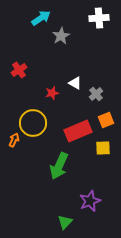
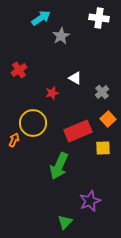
white cross: rotated 12 degrees clockwise
white triangle: moved 5 px up
gray cross: moved 6 px right, 2 px up
orange square: moved 2 px right, 1 px up; rotated 21 degrees counterclockwise
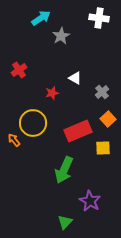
orange arrow: rotated 64 degrees counterclockwise
green arrow: moved 5 px right, 4 px down
purple star: rotated 20 degrees counterclockwise
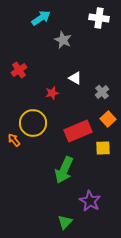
gray star: moved 2 px right, 4 px down; rotated 18 degrees counterclockwise
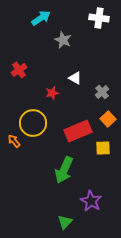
orange arrow: moved 1 px down
purple star: moved 1 px right
